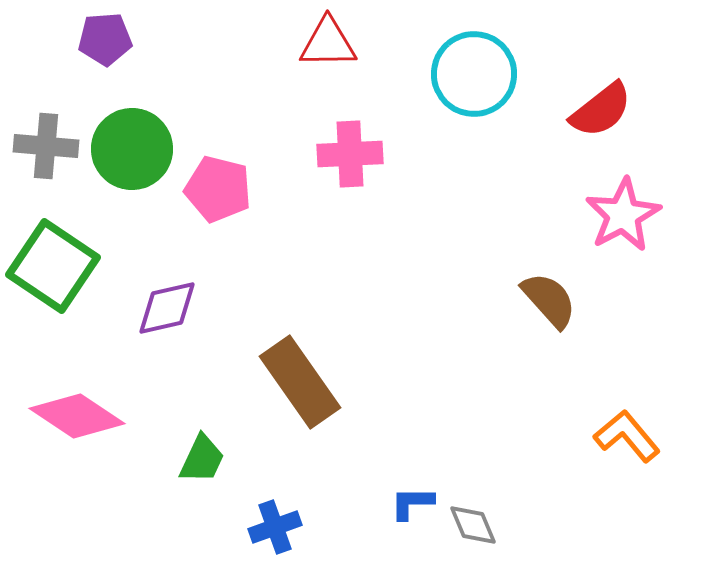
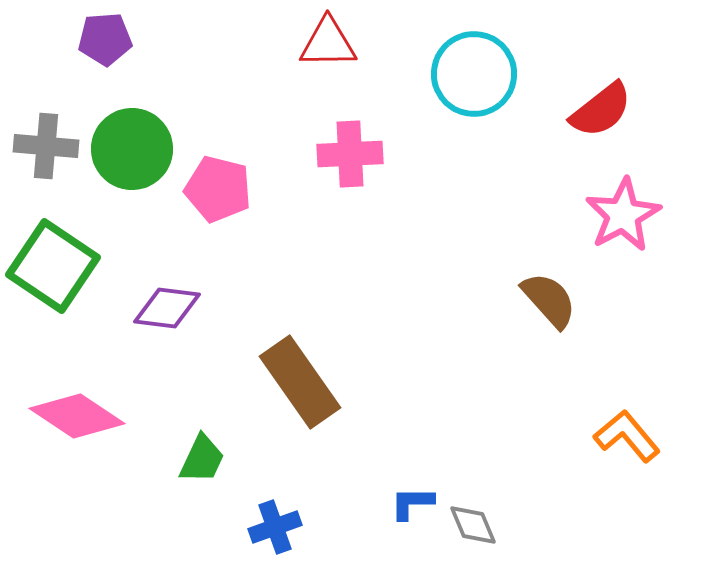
purple diamond: rotated 20 degrees clockwise
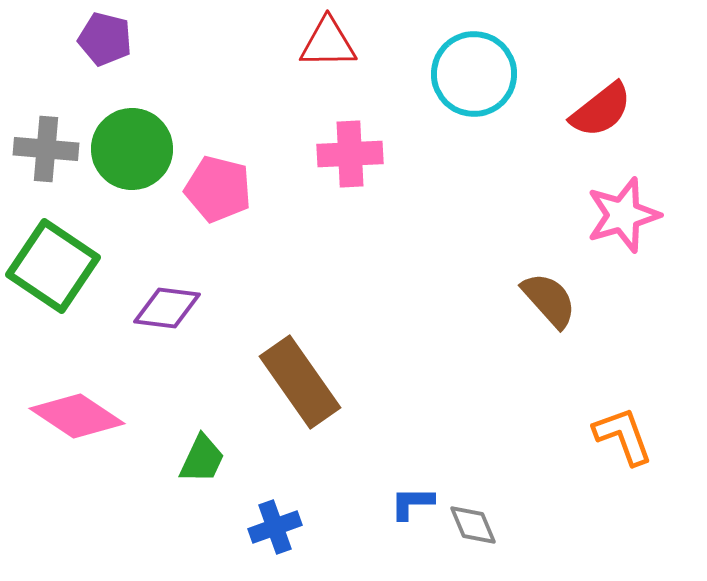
purple pentagon: rotated 18 degrees clockwise
gray cross: moved 3 px down
pink star: rotated 12 degrees clockwise
orange L-shape: moved 4 px left; rotated 20 degrees clockwise
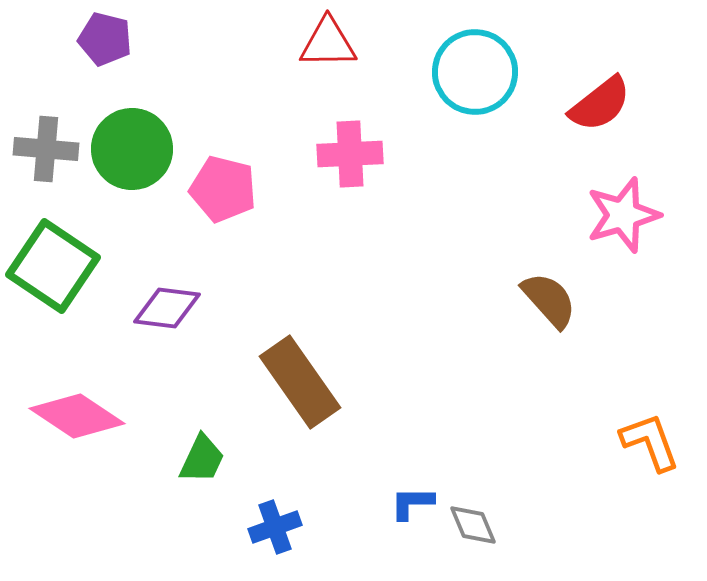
cyan circle: moved 1 px right, 2 px up
red semicircle: moved 1 px left, 6 px up
pink pentagon: moved 5 px right
orange L-shape: moved 27 px right, 6 px down
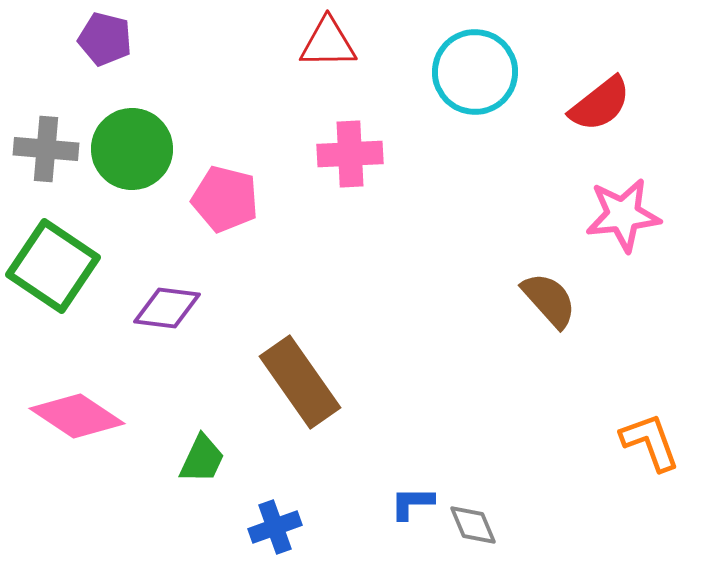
pink pentagon: moved 2 px right, 10 px down
pink star: rotated 10 degrees clockwise
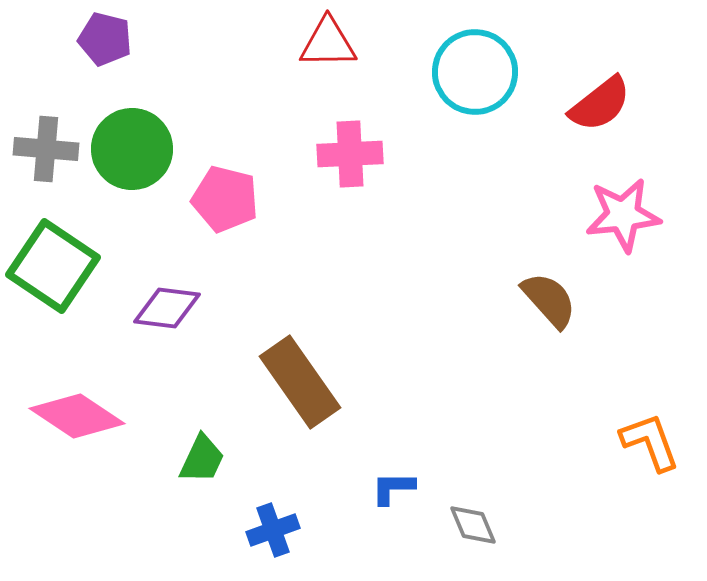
blue L-shape: moved 19 px left, 15 px up
blue cross: moved 2 px left, 3 px down
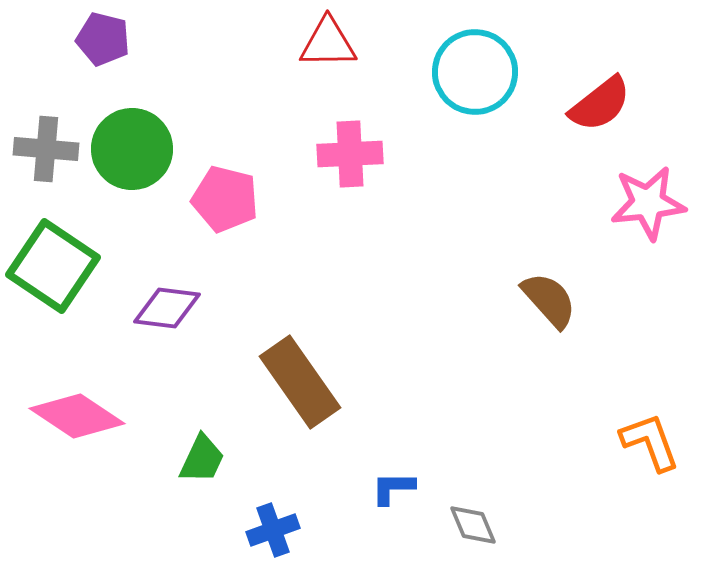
purple pentagon: moved 2 px left
pink star: moved 25 px right, 12 px up
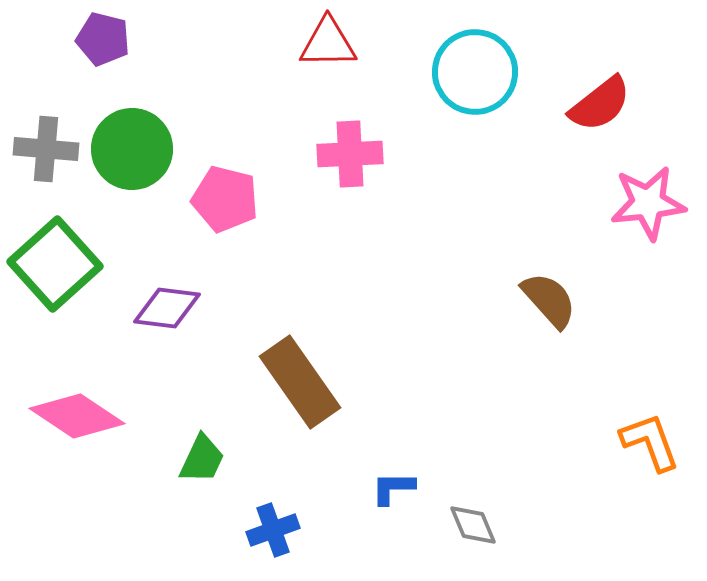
green square: moved 2 px right, 2 px up; rotated 14 degrees clockwise
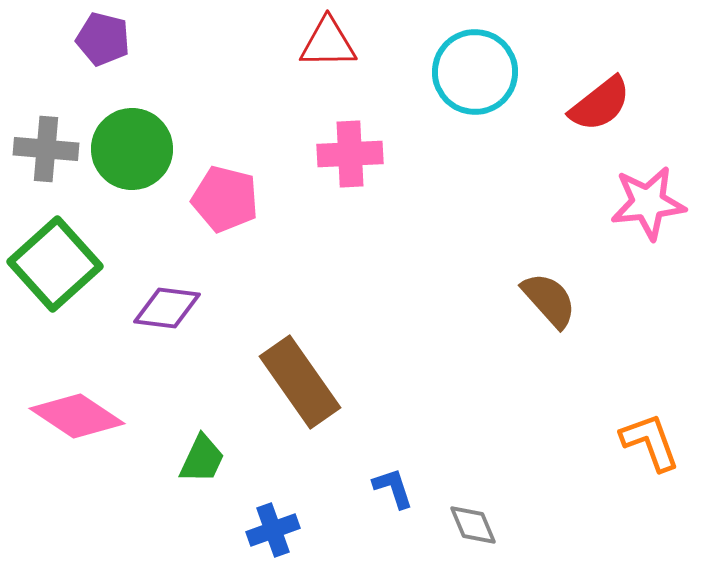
blue L-shape: rotated 72 degrees clockwise
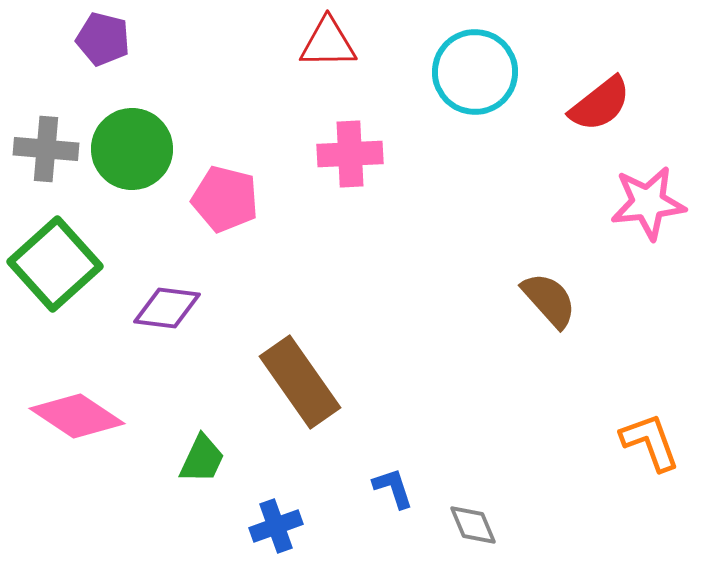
blue cross: moved 3 px right, 4 px up
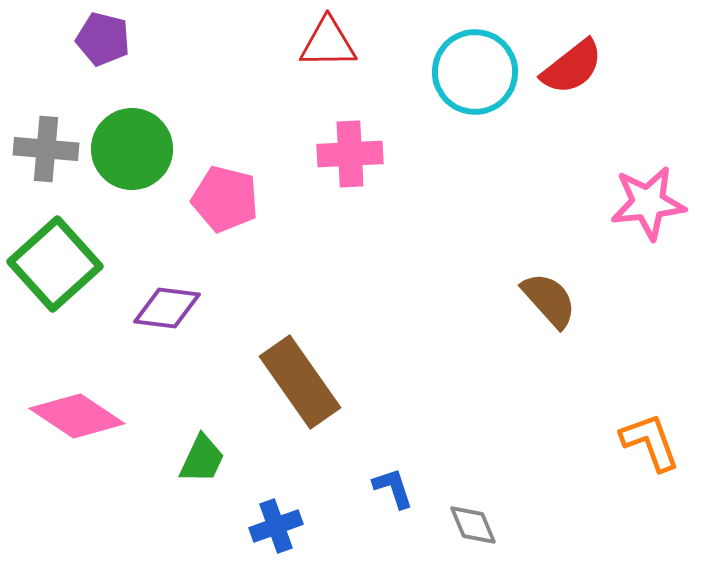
red semicircle: moved 28 px left, 37 px up
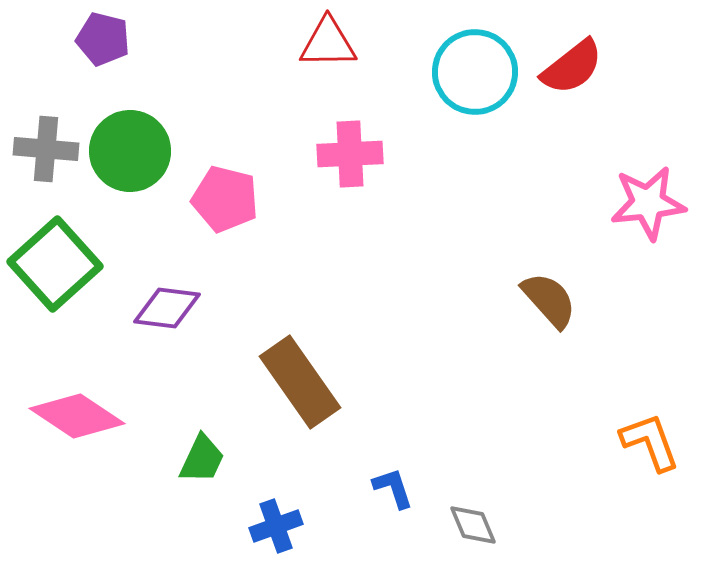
green circle: moved 2 px left, 2 px down
